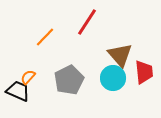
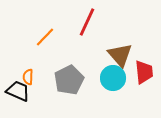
red line: rotated 8 degrees counterclockwise
orange semicircle: rotated 42 degrees counterclockwise
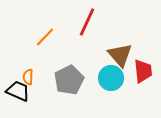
red trapezoid: moved 1 px left, 1 px up
cyan circle: moved 2 px left
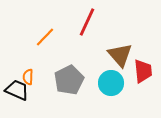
cyan circle: moved 5 px down
black trapezoid: moved 1 px left, 1 px up
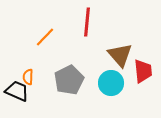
red line: rotated 20 degrees counterclockwise
black trapezoid: moved 1 px down
